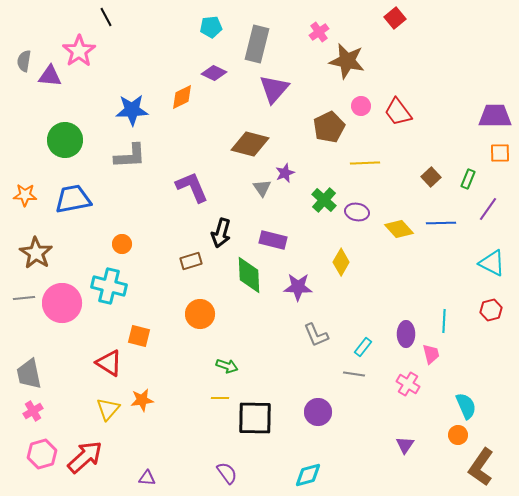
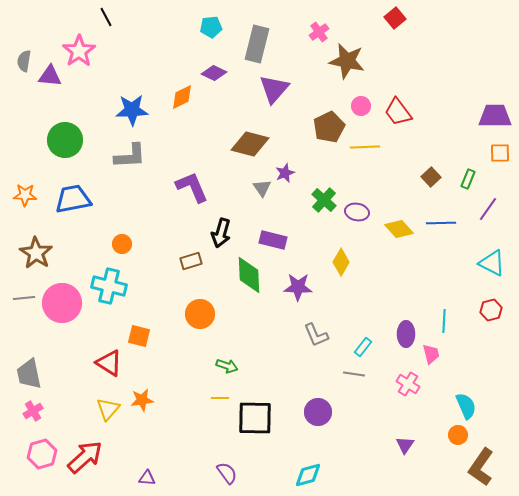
yellow line at (365, 163): moved 16 px up
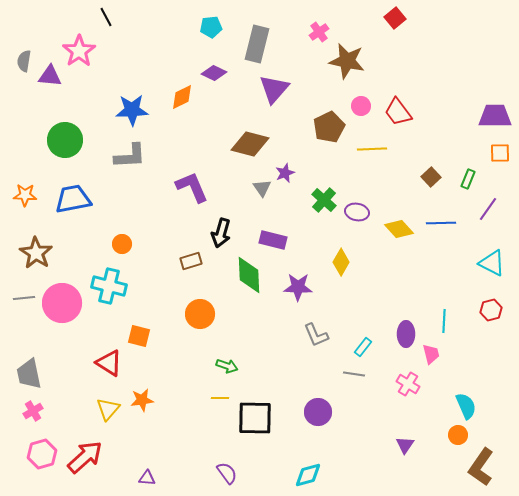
yellow line at (365, 147): moved 7 px right, 2 px down
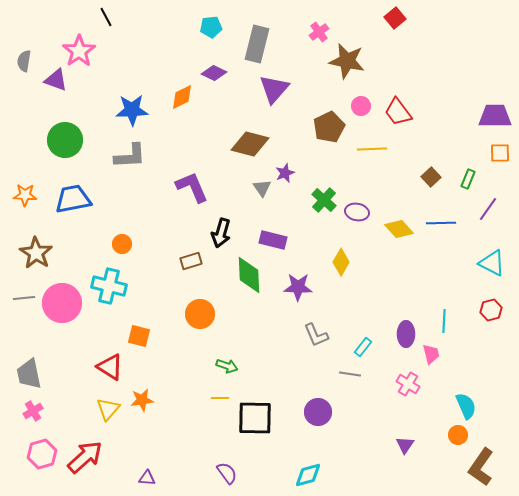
purple triangle at (50, 76): moved 6 px right, 4 px down; rotated 15 degrees clockwise
red triangle at (109, 363): moved 1 px right, 4 px down
gray line at (354, 374): moved 4 px left
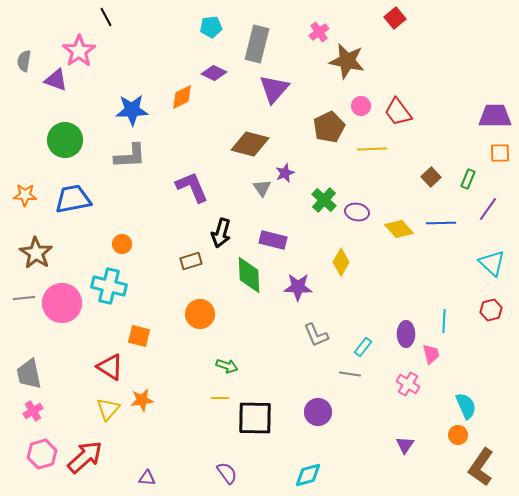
cyan triangle at (492, 263): rotated 16 degrees clockwise
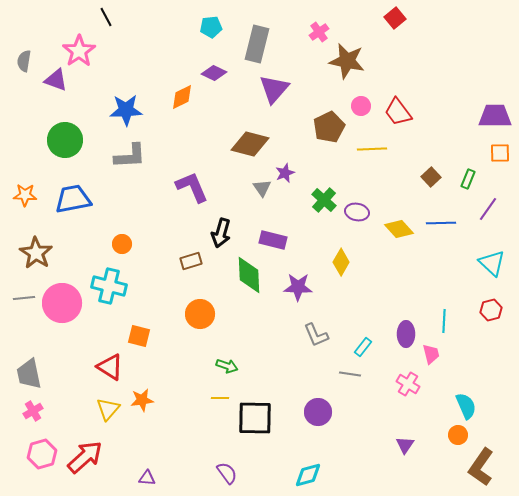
blue star at (132, 110): moved 6 px left
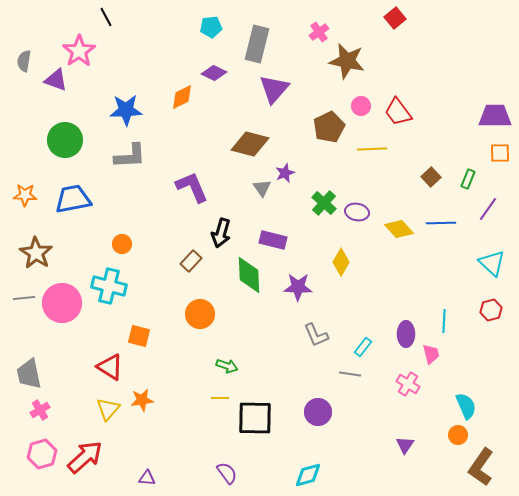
green cross at (324, 200): moved 3 px down
brown rectangle at (191, 261): rotated 30 degrees counterclockwise
pink cross at (33, 411): moved 7 px right, 1 px up
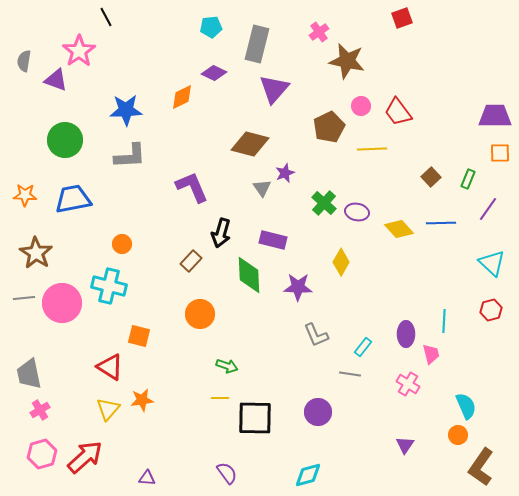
red square at (395, 18): moved 7 px right; rotated 20 degrees clockwise
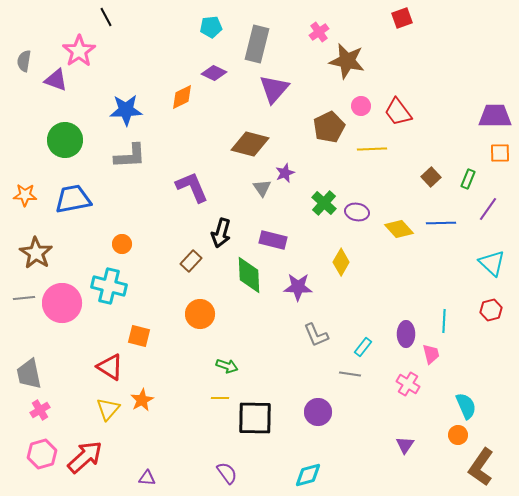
orange star at (142, 400): rotated 20 degrees counterclockwise
